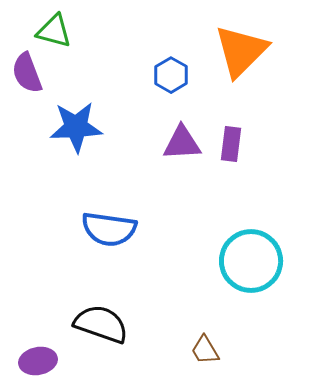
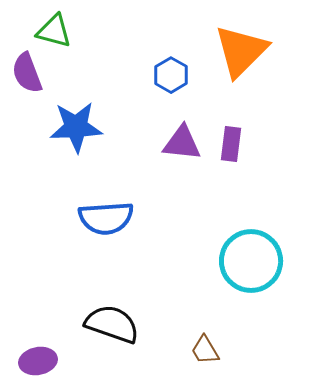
purple triangle: rotated 9 degrees clockwise
blue semicircle: moved 3 px left, 11 px up; rotated 12 degrees counterclockwise
black semicircle: moved 11 px right
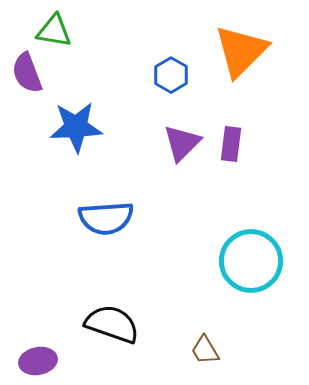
green triangle: rotated 6 degrees counterclockwise
purple triangle: rotated 51 degrees counterclockwise
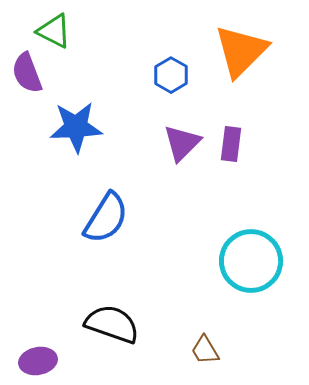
green triangle: rotated 18 degrees clockwise
blue semicircle: rotated 54 degrees counterclockwise
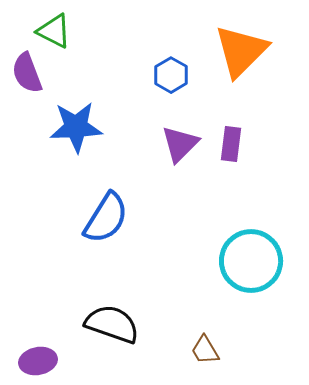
purple triangle: moved 2 px left, 1 px down
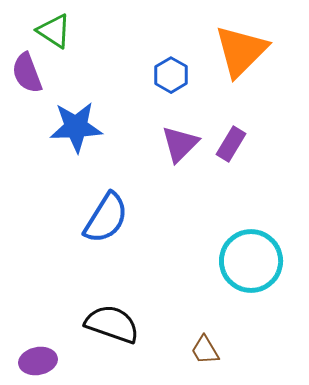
green triangle: rotated 6 degrees clockwise
purple rectangle: rotated 24 degrees clockwise
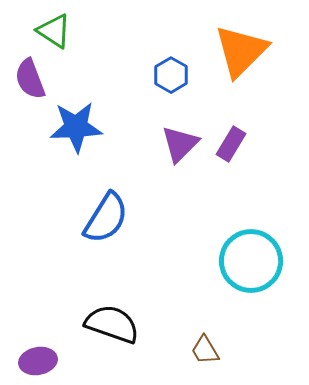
purple semicircle: moved 3 px right, 6 px down
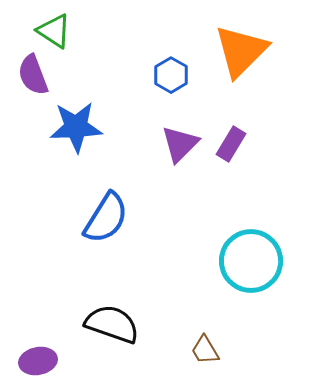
purple semicircle: moved 3 px right, 4 px up
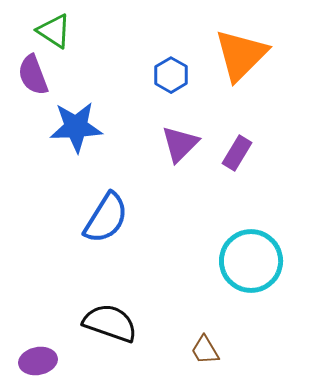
orange triangle: moved 4 px down
purple rectangle: moved 6 px right, 9 px down
black semicircle: moved 2 px left, 1 px up
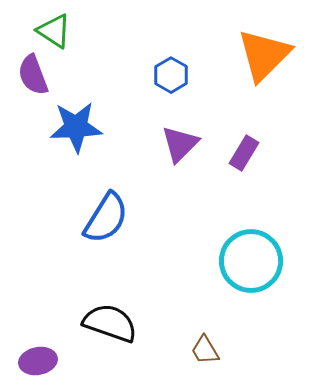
orange triangle: moved 23 px right
purple rectangle: moved 7 px right
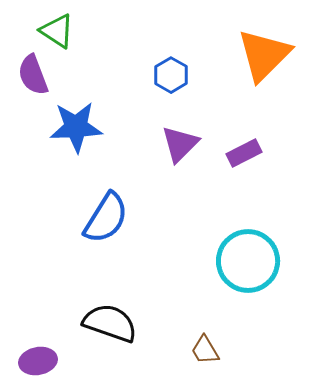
green triangle: moved 3 px right
purple rectangle: rotated 32 degrees clockwise
cyan circle: moved 3 px left
